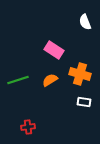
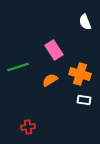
pink rectangle: rotated 24 degrees clockwise
green line: moved 13 px up
white rectangle: moved 2 px up
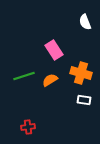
green line: moved 6 px right, 9 px down
orange cross: moved 1 px right, 1 px up
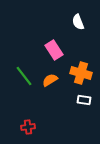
white semicircle: moved 7 px left
green line: rotated 70 degrees clockwise
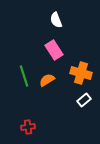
white semicircle: moved 22 px left, 2 px up
green line: rotated 20 degrees clockwise
orange semicircle: moved 3 px left
white rectangle: rotated 48 degrees counterclockwise
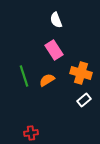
red cross: moved 3 px right, 6 px down
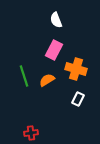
pink rectangle: rotated 60 degrees clockwise
orange cross: moved 5 px left, 4 px up
white rectangle: moved 6 px left, 1 px up; rotated 24 degrees counterclockwise
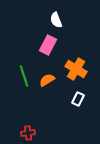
pink rectangle: moved 6 px left, 5 px up
orange cross: rotated 15 degrees clockwise
red cross: moved 3 px left
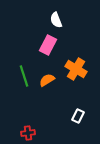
white rectangle: moved 17 px down
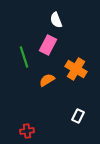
green line: moved 19 px up
red cross: moved 1 px left, 2 px up
